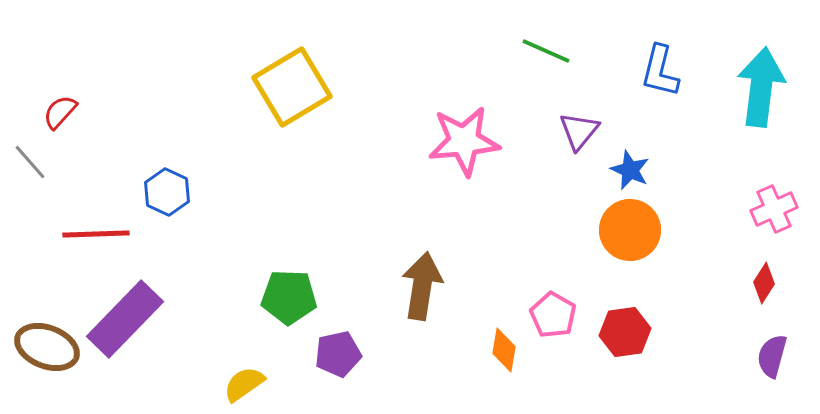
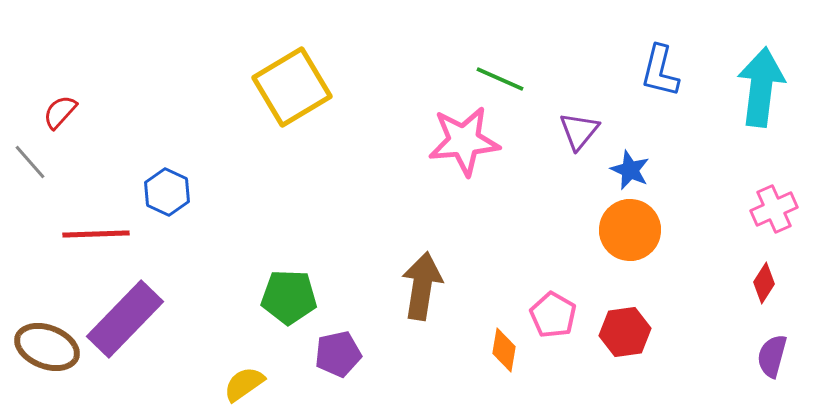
green line: moved 46 px left, 28 px down
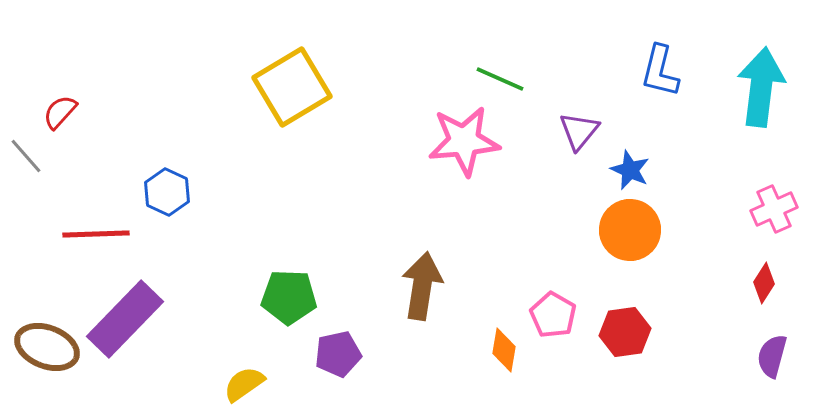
gray line: moved 4 px left, 6 px up
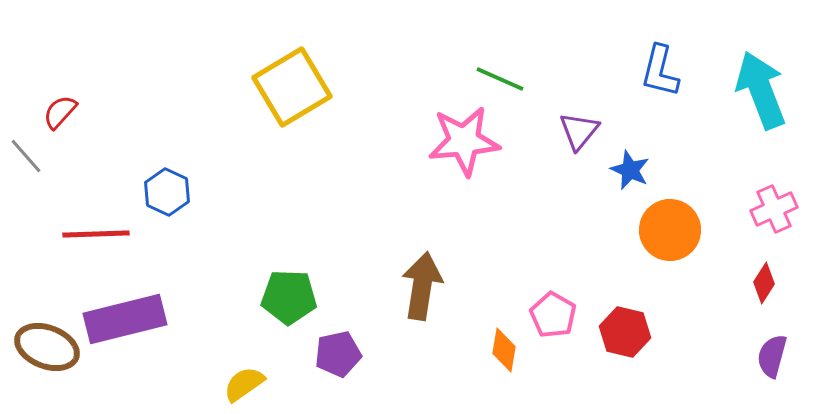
cyan arrow: moved 3 px down; rotated 28 degrees counterclockwise
orange circle: moved 40 px right
purple rectangle: rotated 32 degrees clockwise
red hexagon: rotated 21 degrees clockwise
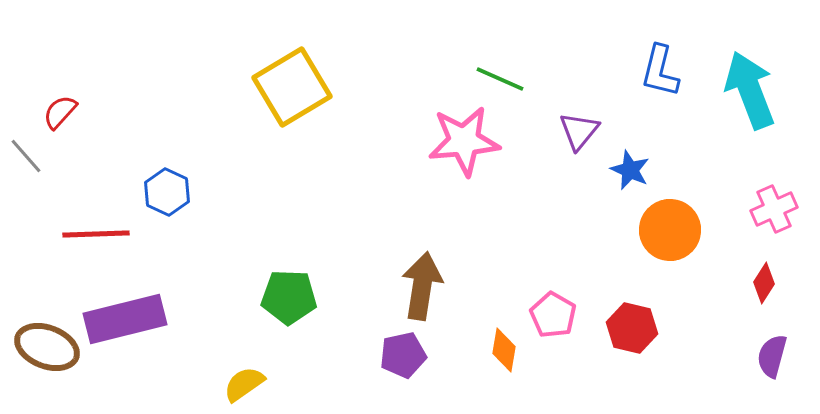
cyan arrow: moved 11 px left
red hexagon: moved 7 px right, 4 px up
purple pentagon: moved 65 px right, 1 px down
